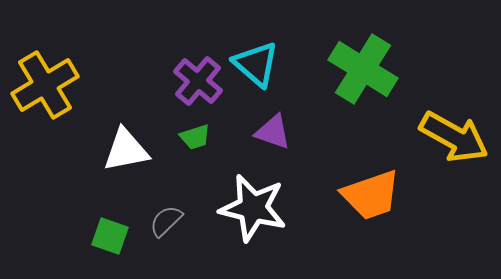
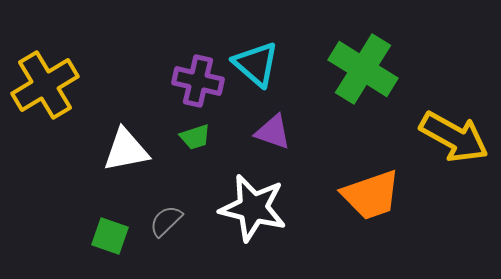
purple cross: rotated 27 degrees counterclockwise
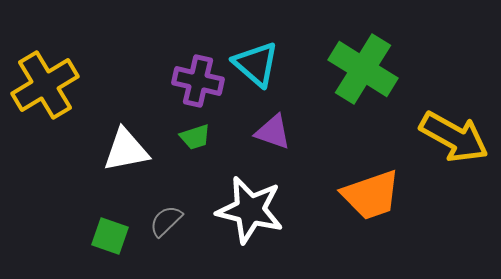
white star: moved 3 px left, 2 px down
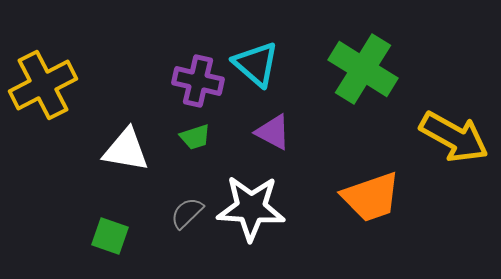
yellow cross: moved 2 px left; rotated 4 degrees clockwise
purple triangle: rotated 9 degrees clockwise
white triangle: rotated 21 degrees clockwise
orange trapezoid: moved 2 px down
white star: moved 1 px right, 2 px up; rotated 10 degrees counterclockwise
gray semicircle: moved 21 px right, 8 px up
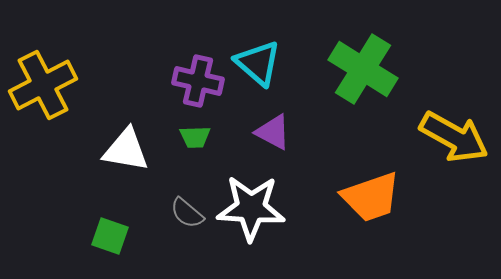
cyan triangle: moved 2 px right, 1 px up
green trapezoid: rotated 16 degrees clockwise
gray semicircle: rotated 96 degrees counterclockwise
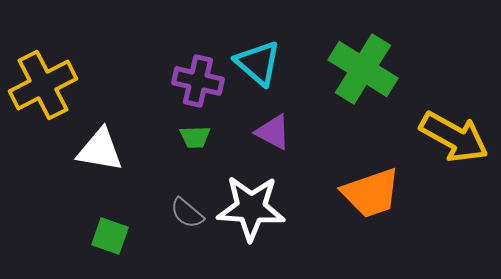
white triangle: moved 26 px left
orange trapezoid: moved 4 px up
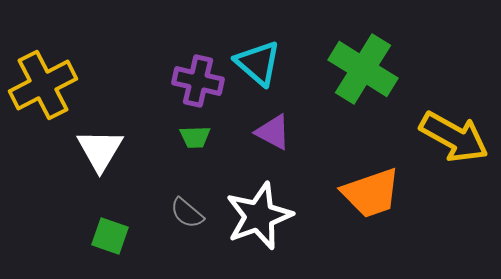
white triangle: rotated 51 degrees clockwise
white star: moved 8 px right, 8 px down; rotated 24 degrees counterclockwise
